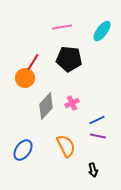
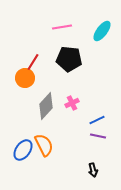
orange semicircle: moved 22 px left, 1 px up
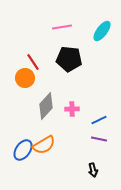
red line: rotated 66 degrees counterclockwise
pink cross: moved 6 px down; rotated 24 degrees clockwise
blue line: moved 2 px right
purple line: moved 1 px right, 3 px down
orange semicircle: rotated 85 degrees clockwise
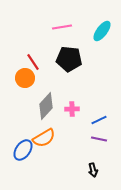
orange semicircle: moved 7 px up
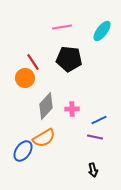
purple line: moved 4 px left, 2 px up
blue ellipse: moved 1 px down
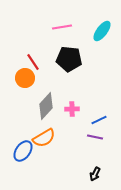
black arrow: moved 2 px right, 4 px down; rotated 40 degrees clockwise
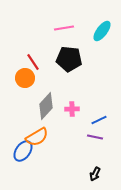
pink line: moved 2 px right, 1 px down
orange semicircle: moved 7 px left, 1 px up
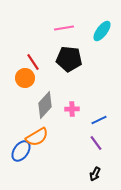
gray diamond: moved 1 px left, 1 px up
purple line: moved 1 px right, 6 px down; rotated 42 degrees clockwise
blue ellipse: moved 2 px left
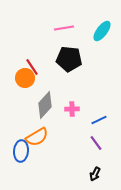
red line: moved 1 px left, 5 px down
blue ellipse: rotated 30 degrees counterclockwise
